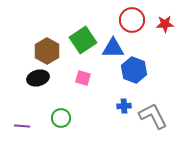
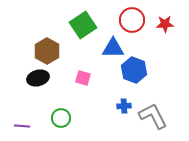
green square: moved 15 px up
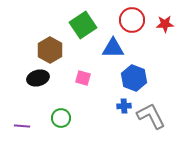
brown hexagon: moved 3 px right, 1 px up
blue hexagon: moved 8 px down
gray L-shape: moved 2 px left
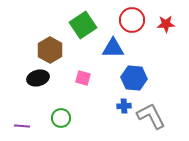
red star: moved 1 px right
blue hexagon: rotated 15 degrees counterclockwise
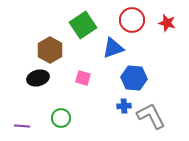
red star: moved 1 px right, 1 px up; rotated 18 degrees clockwise
blue triangle: rotated 20 degrees counterclockwise
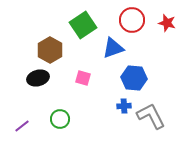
green circle: moved 1 px left, 1 px down
purple line: rotated 42 degrees counterclockwise
